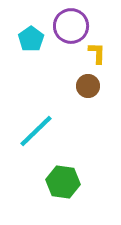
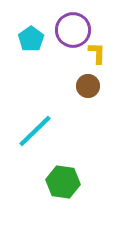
purple circle: moved 2 px right, 4 px down
cyan line: moved 1 px left
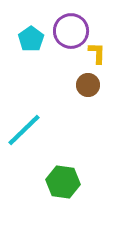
purple circle: moved 2 px left, 1 px down
brown circle: moved 1 px up
cyan line: moved 11 px left, 1 px up
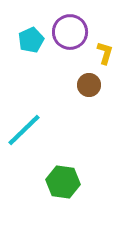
purple circle: moved 1 px left, 1 px down
cyan pentagon: moved 1 px down; rotated 10 degrees clockwise
yellow L-shape: moved 8 px right; rotated 15 degrees clockwise
brown circle: moved 1 px right
